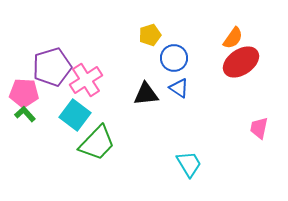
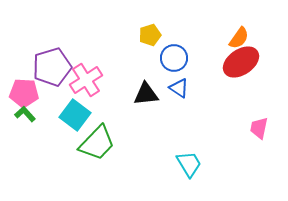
orange semicircle: moved 6 px right
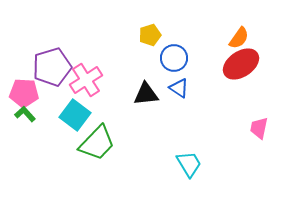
red ellipse: moved 2 px down
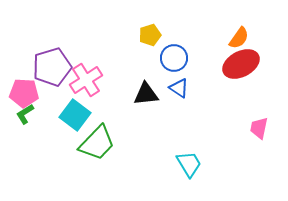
red ellipse: rotated 6 degrees clockwise
green L-shape: rotated 80 degrees counterclockwise
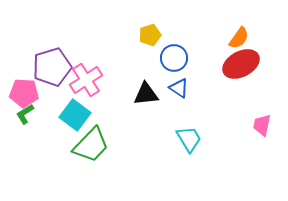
pink trapezoid: moved 3 px right, 3 px up
green trapezoid: moved 6 px left, 2 px down
cyan trapezoid: moved 25 px up
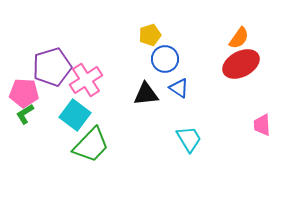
blue circle: moved 9 px left, 1 px down
pink trapezoid: rotated 15 degrees counterclockwise
